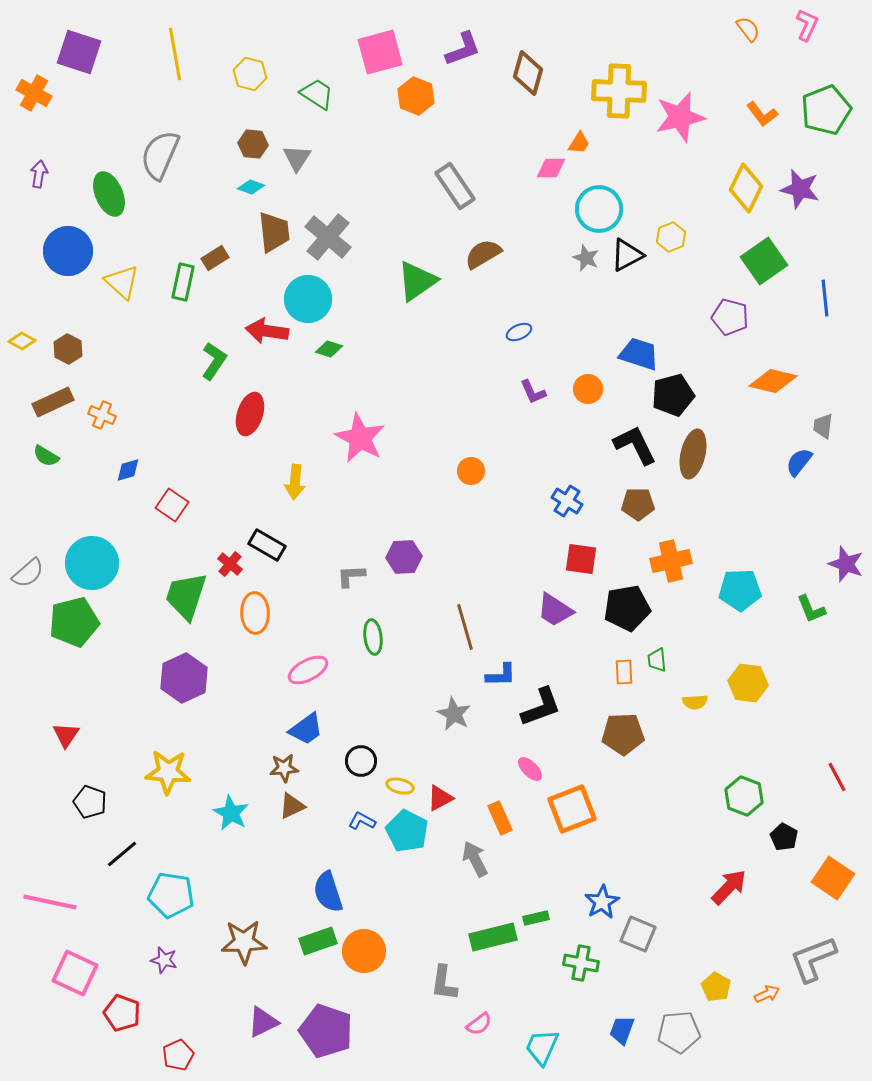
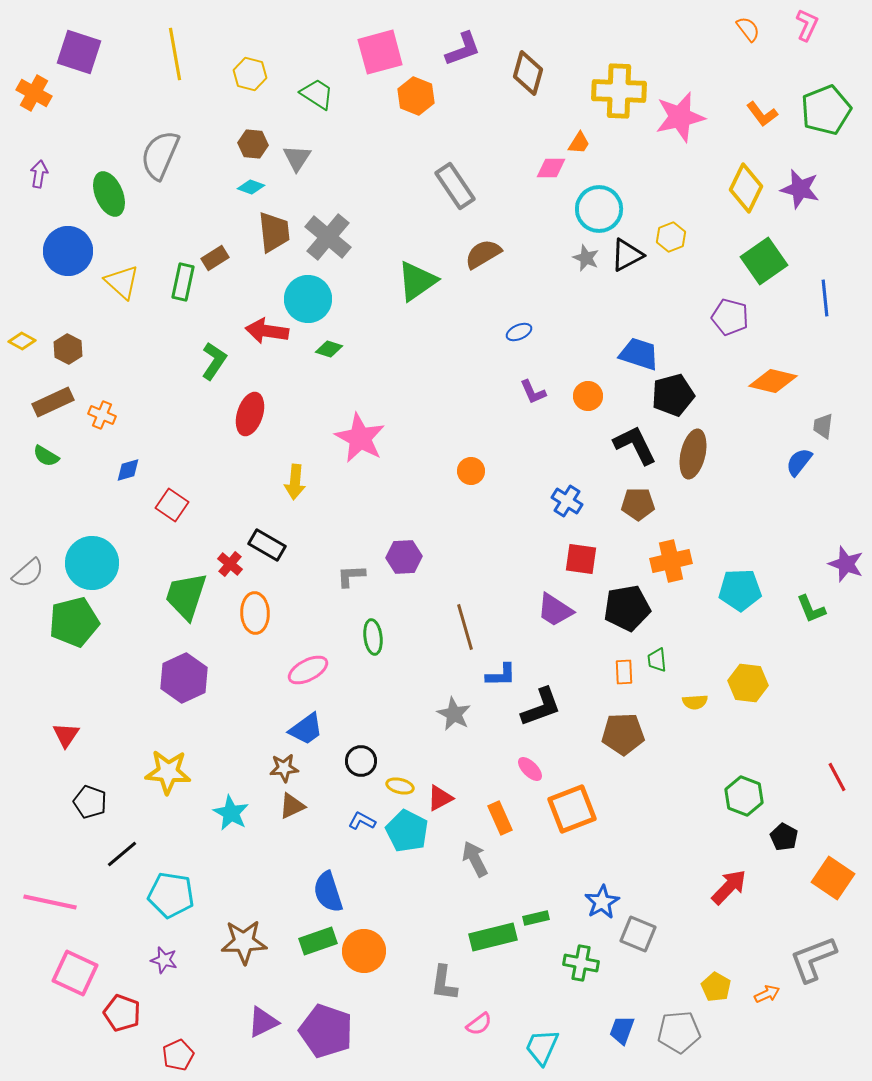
orange circle at (588, 389): moved 7 px down
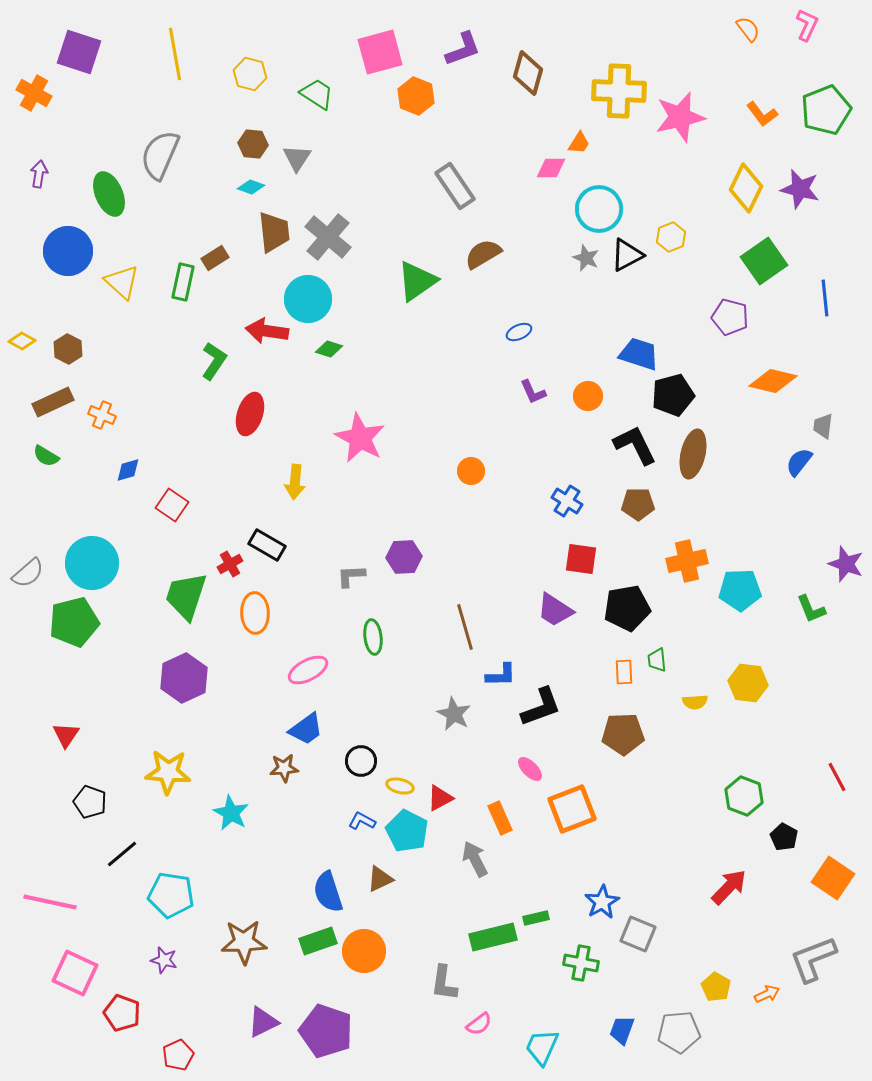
orange cross at (671, 561): moved 16 px right
red cross at (230, 564): rotated 20 degrees clockwise
brown triangle at (292, 806): moved 88 px right, 73 px down
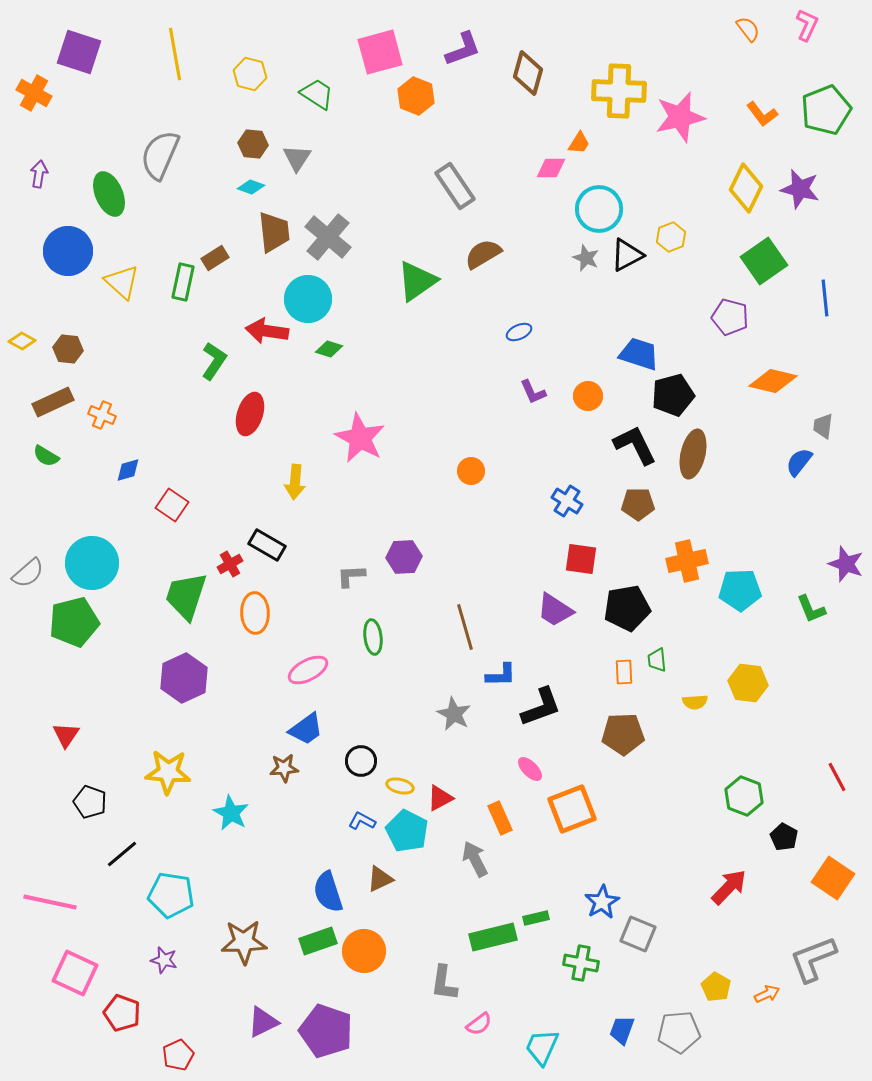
brown hexagon at (68, 349): rotated 20 degrees counterclockwise
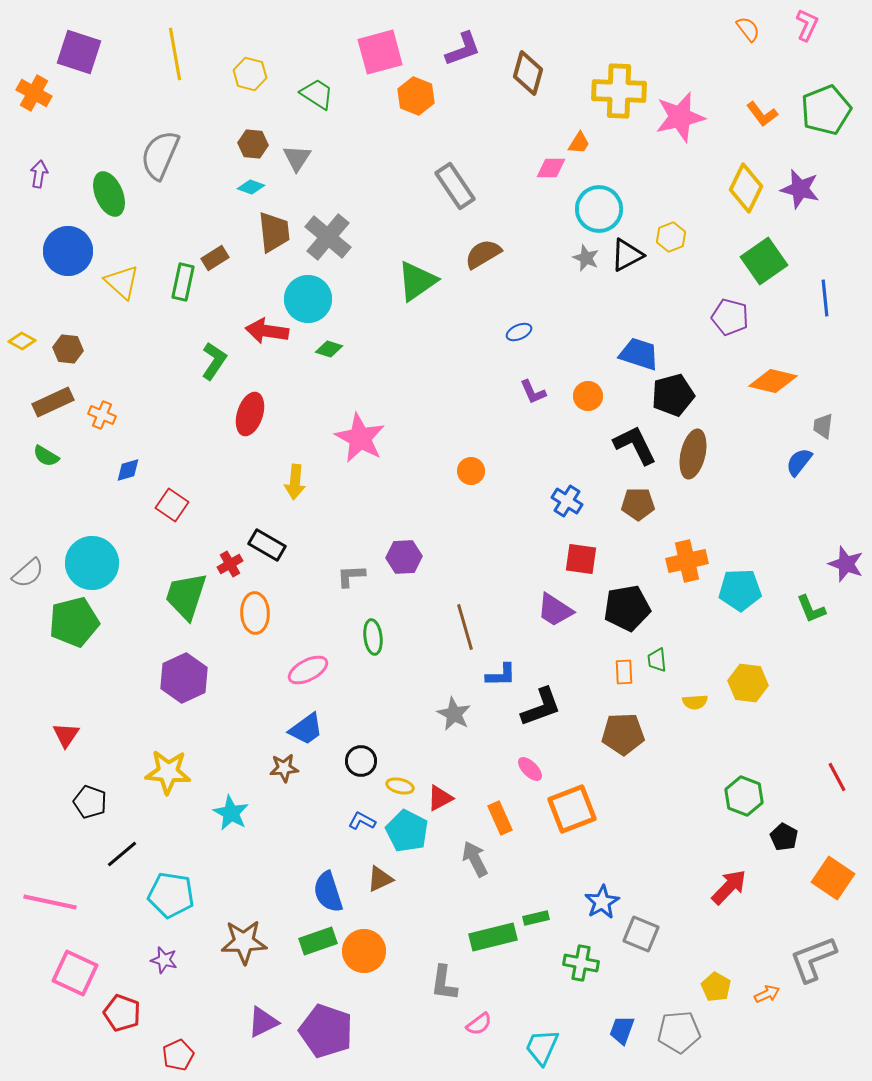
gray square at (638, 934): moved 3 px right
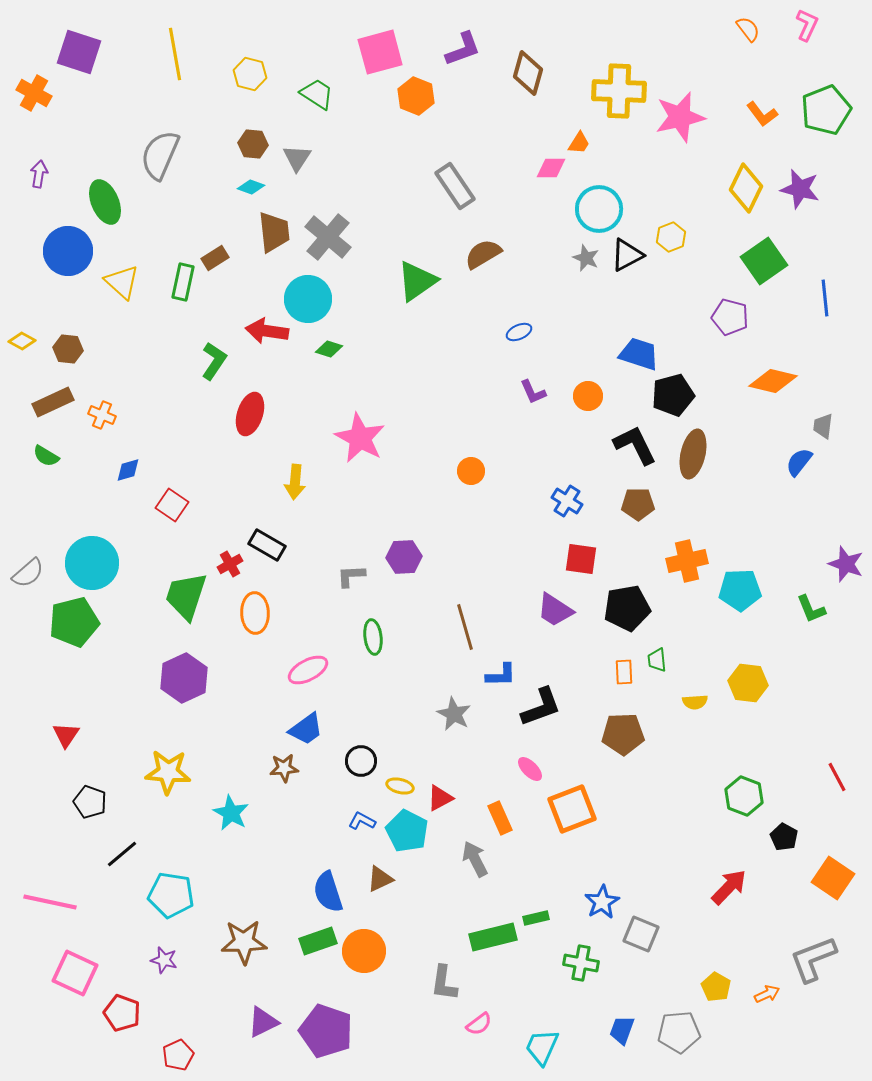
green ellipse at (109, 194): moved 4 px left, 8 px down
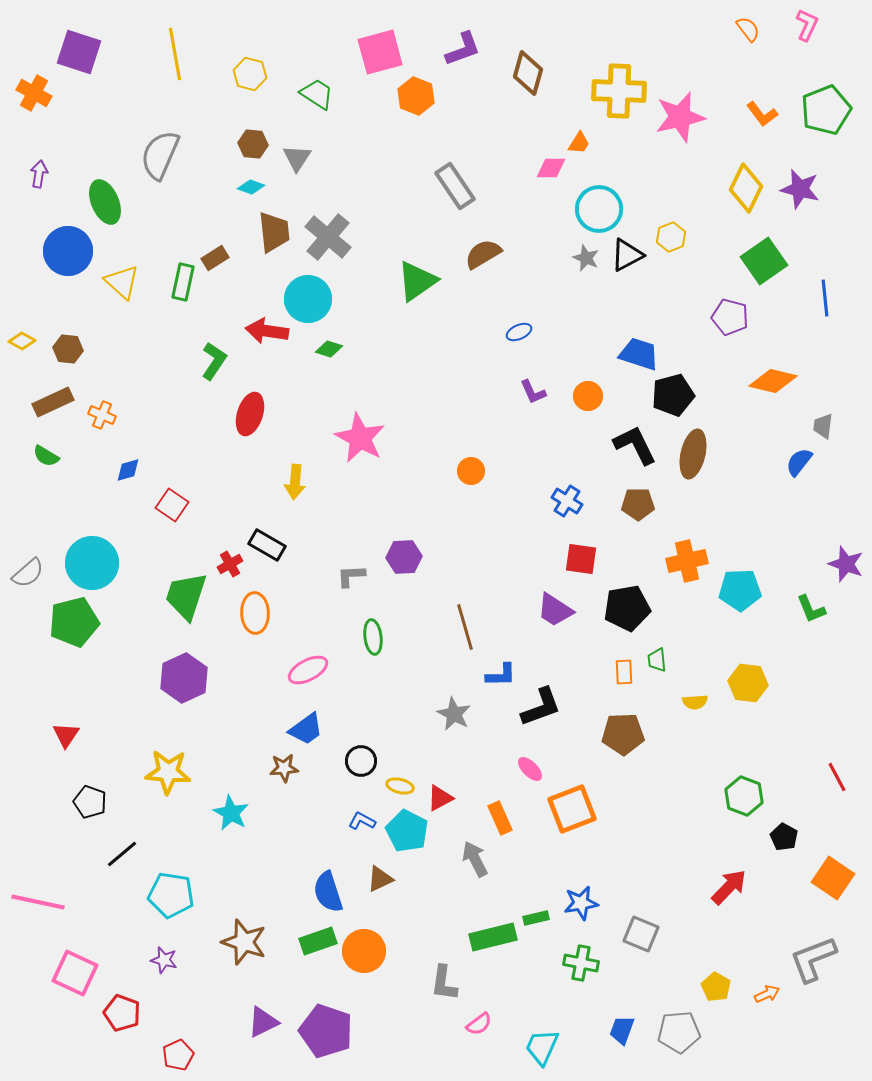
pink line at (50, 902): moved 12 px left
blue star at (602, 902): moved 21 px left, 1 px down; rotated 20 degrees clockwise
brown star at (244, 942): rotated 21 degrees clockwise
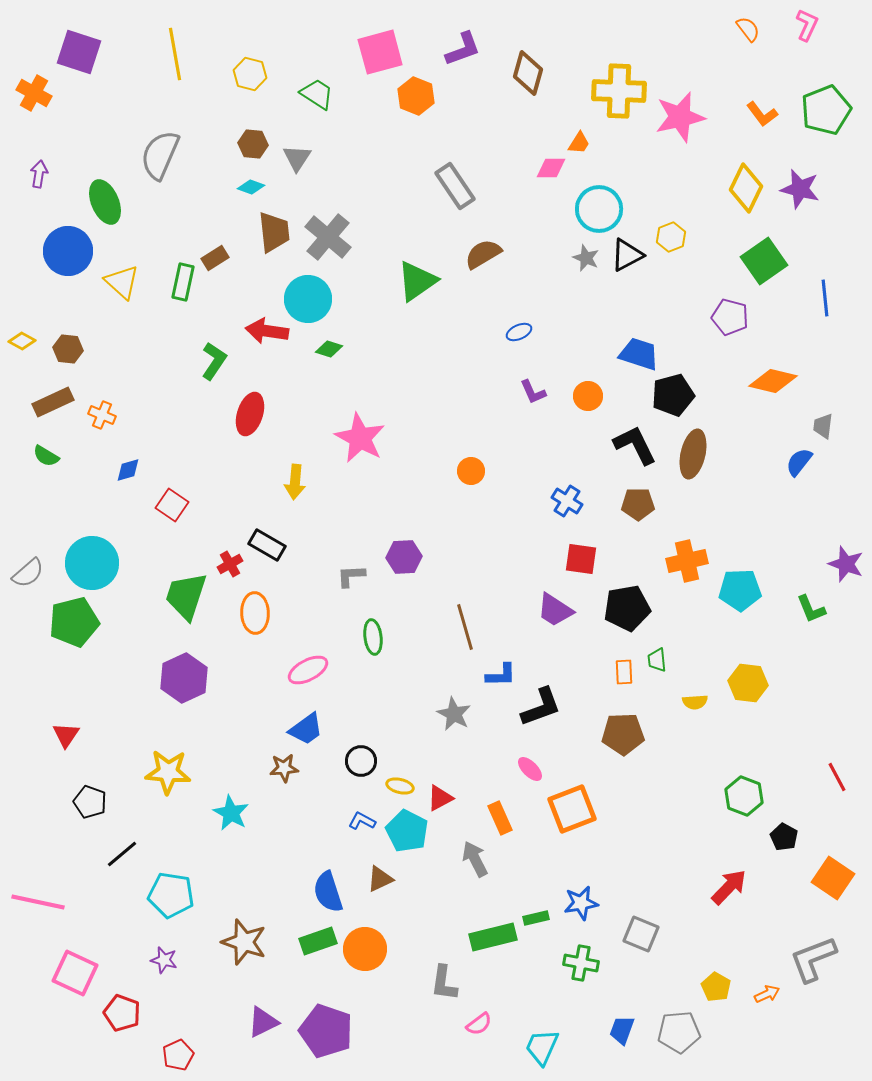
orange circle at (364, 951): moved 1 px right, 2 px up
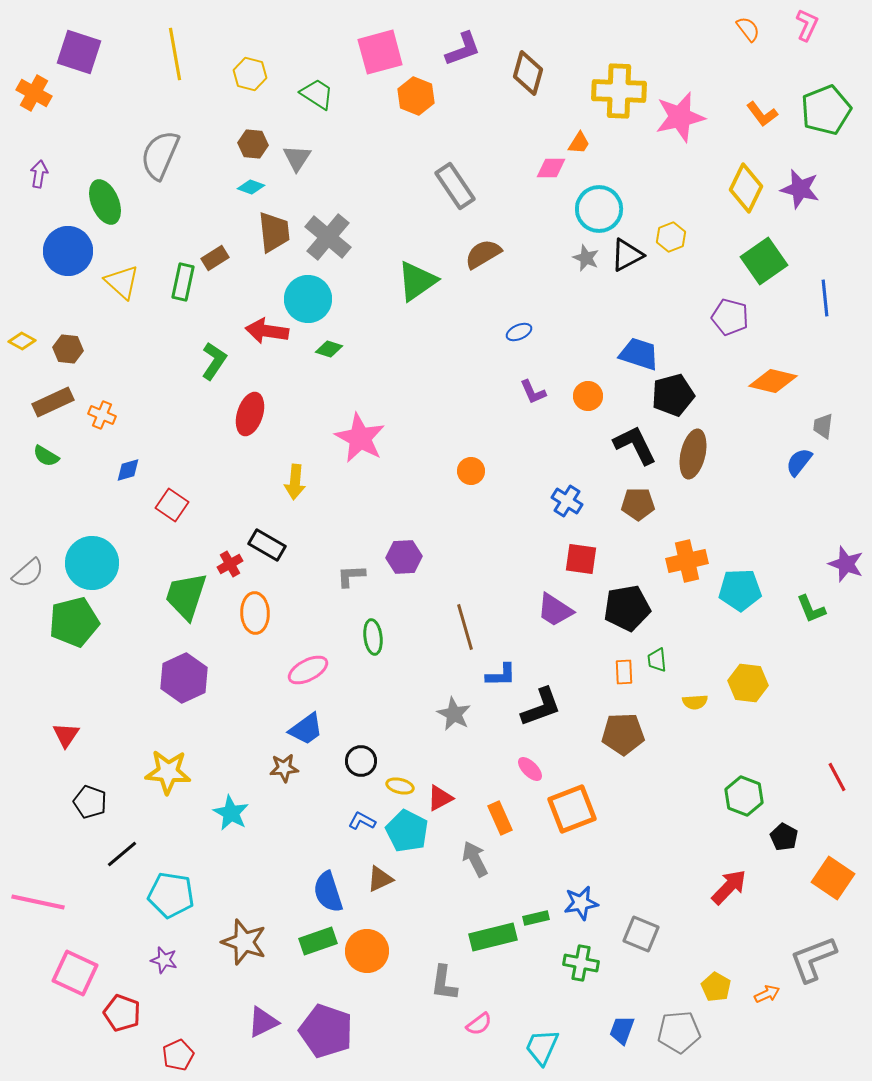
orange circle at (365, 949): moved 2 px right, 2 px down
